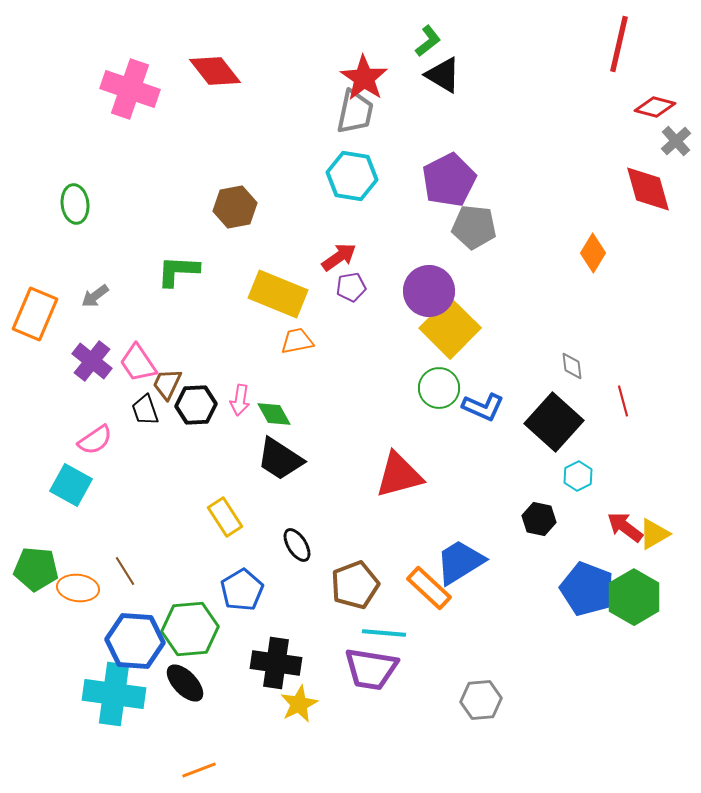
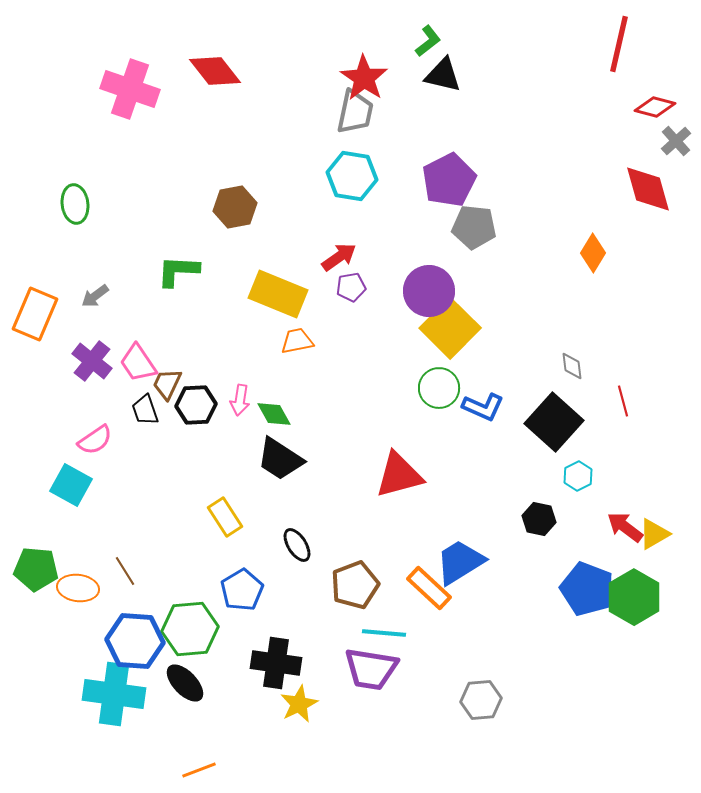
black triangle at (443, 75): rotated 18 degrees counterclockwise
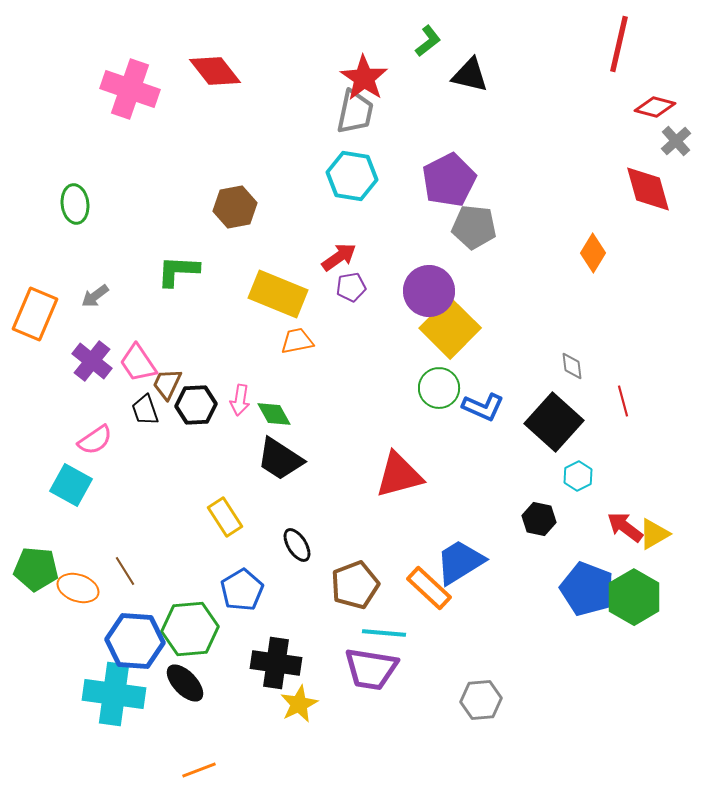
black triangle at (443, 75): moved 27 px right
orange ellipse at (78, 588): rotated 12 degrees clockwise
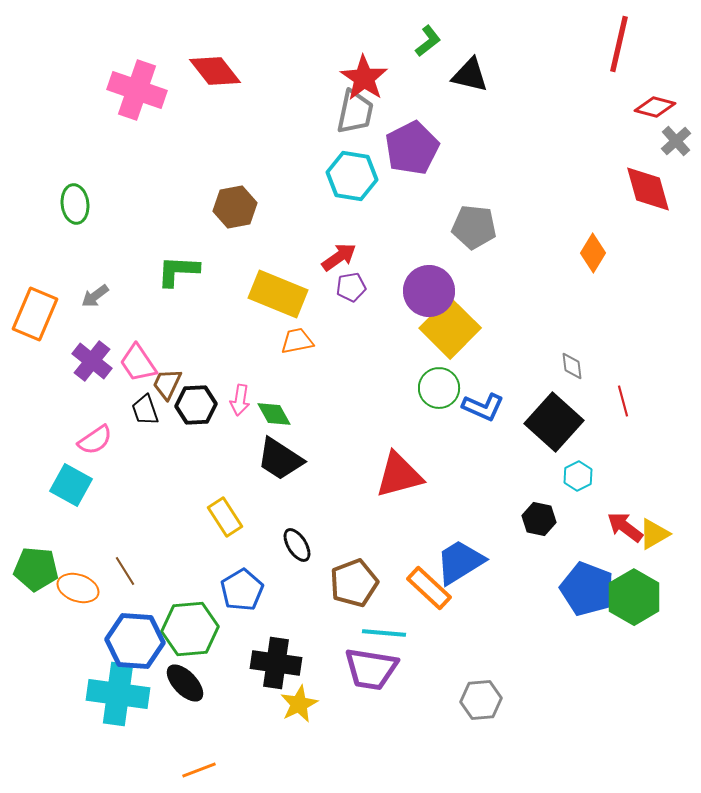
pink cross at (130, 89): moved 7 px right, 1 px down
purple pentagon at (449, 180): moved 37 px left, 32 px up
brown pentagon at (355, 585): moved 1 px left, 2 px up
cyan cross at (114, 694): moved 4 px right
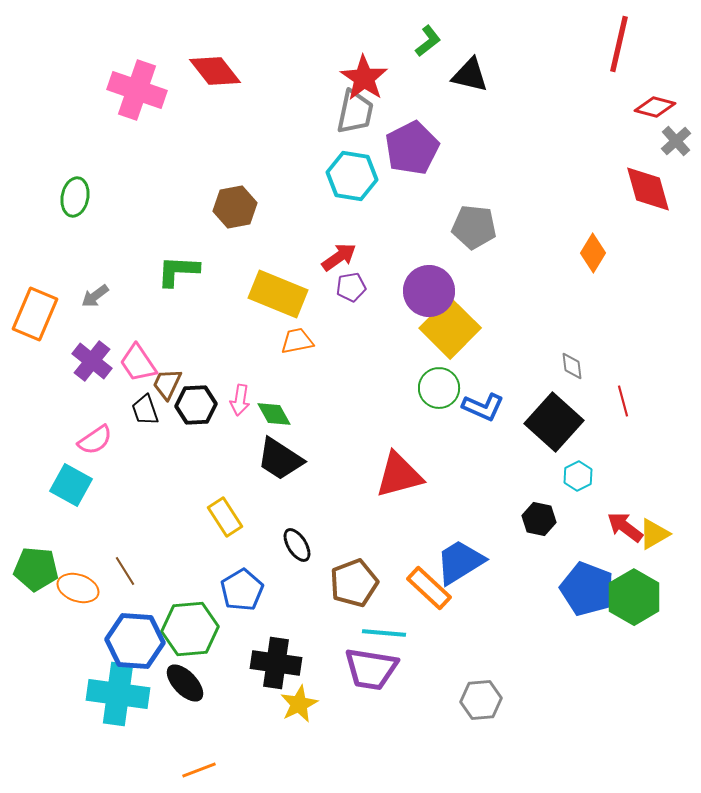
green ellipse at (75, 204): moved 7 px up; rotated 18 degrees clockwise
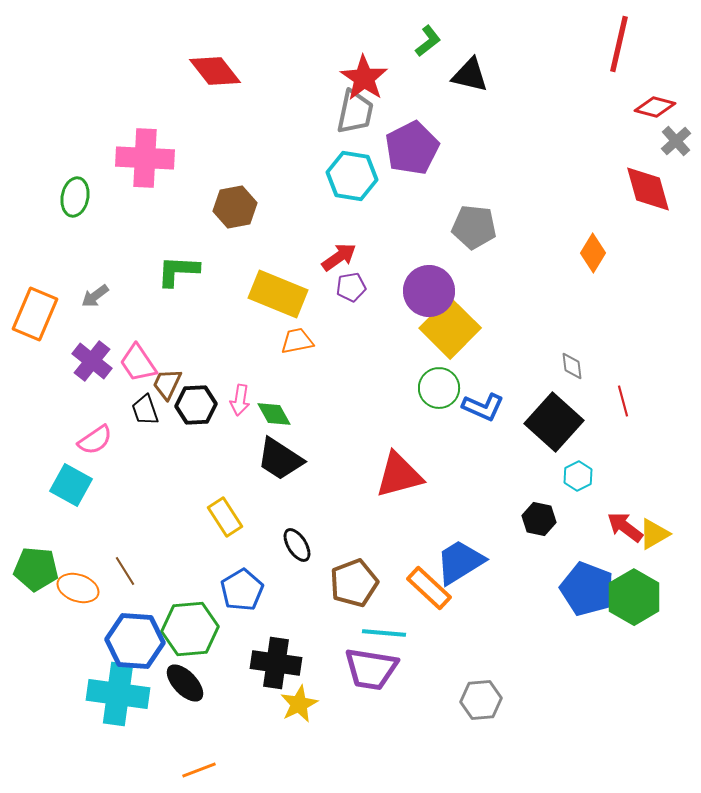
pink cross at (137, 90): moved 8 px right, 68 px down; rotated 16 degrees counterclockwise
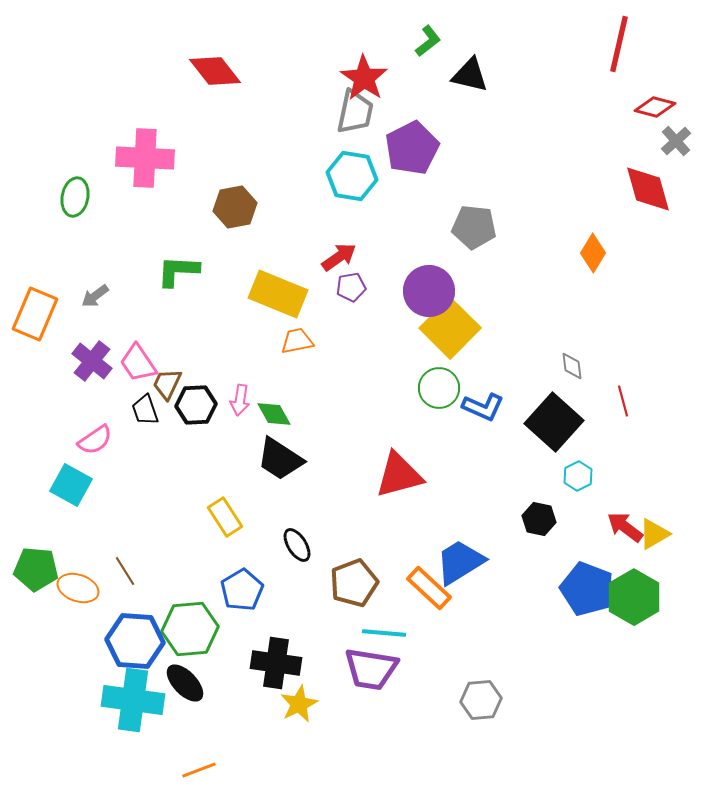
cyan cross at (118, 694): moved 15 px right, 6 px down
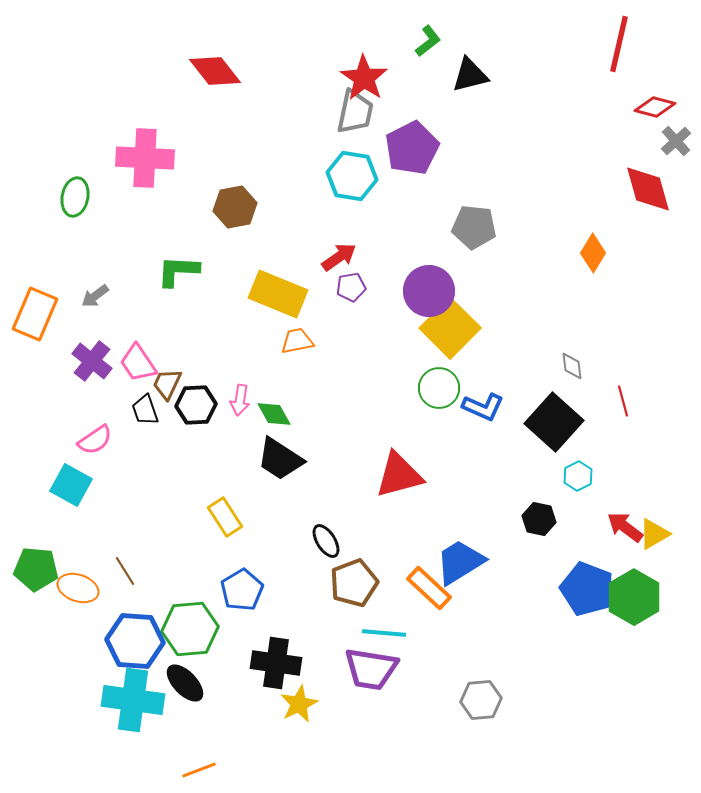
black triangle at (470, 75): rotated 27 degrees counterclockwise
black ellipse at (297, 545): moved 29 px right, 4 px up
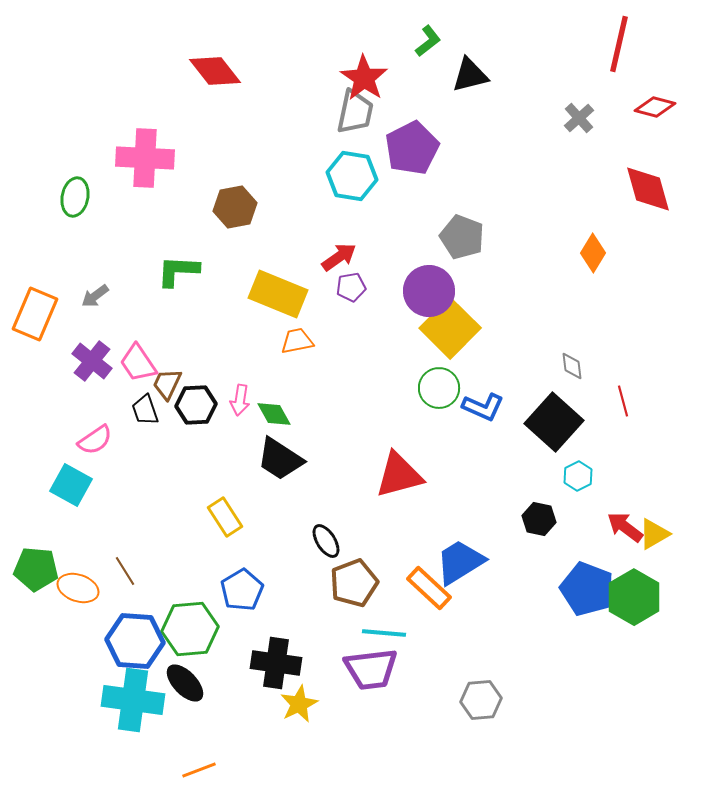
gray cross at (676, 141): moved 97 px left, 23 px up
gray pentagon at (474, 227): moved 12 px left, 10 px down; rotated 15 degrees clockwise
purple trapezoid at (371, 669): rotated 16 degrees counterclockwise
